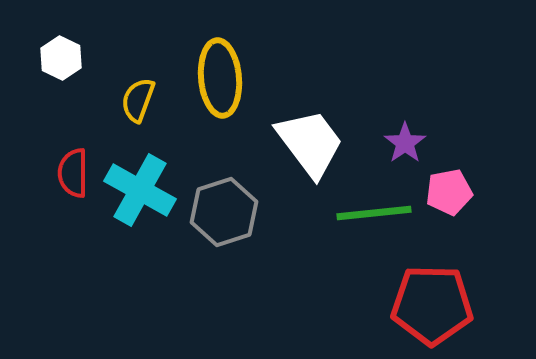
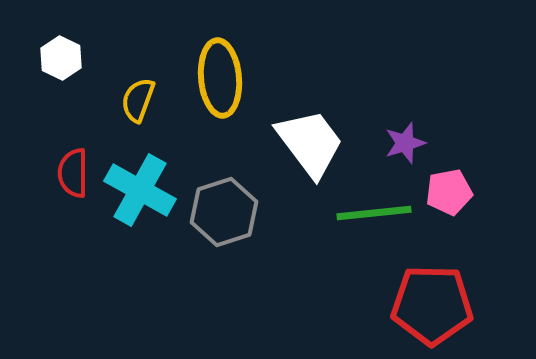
purple star: rotated 18 degrees clockwise
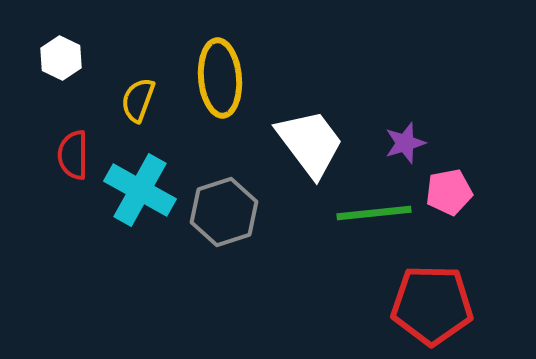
red semicircle: moved 18 px up
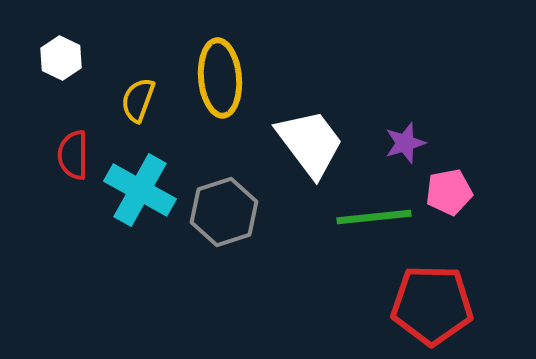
green line: moved 4 px down
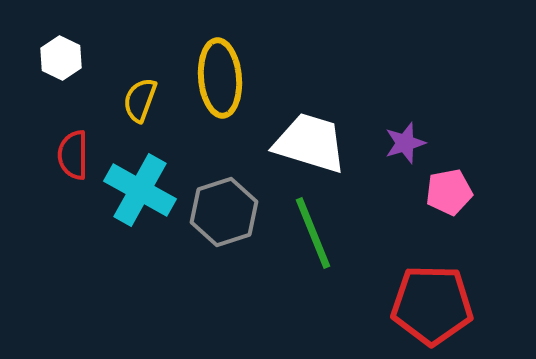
yellow semicircle: moved 2 px right
white trapezoid: rotated 36 degrees counterclockwise
green line: moved 61 px left, 16 px down; rotated 74 degrees clockwise
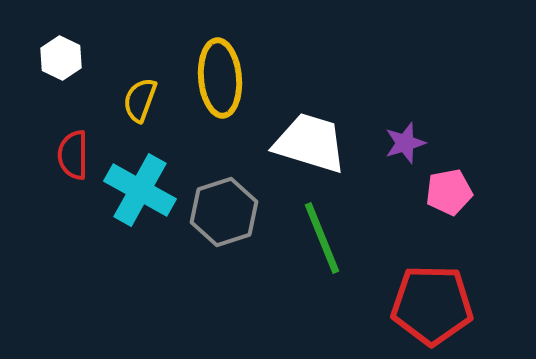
green line: moved 9 px right, 5 px down
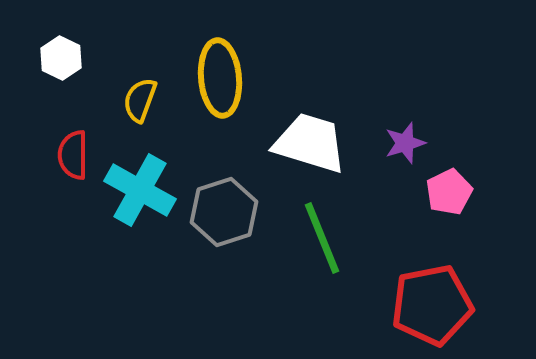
pink pentagon: rotated 15 degrees counterclockwise
red pentagon: rotated 12 degrees counterclockwise
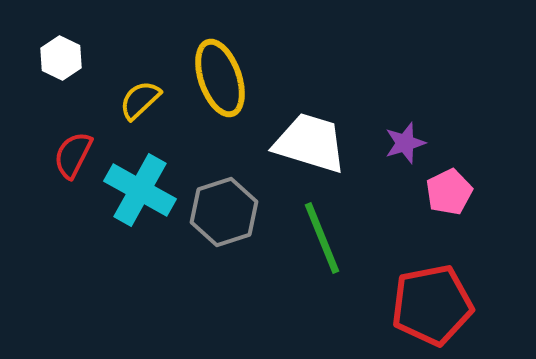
yellow ellipse: rotated 14 degrees counterclockwise
yellow semicircle: rotated 27 degrees clockwise
red semicircle: rotated 27 degrees clockwise
